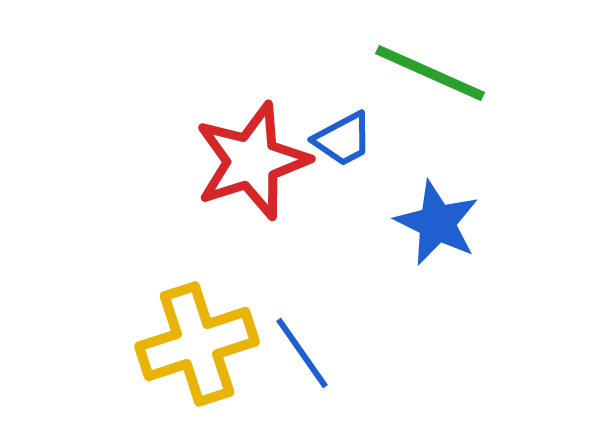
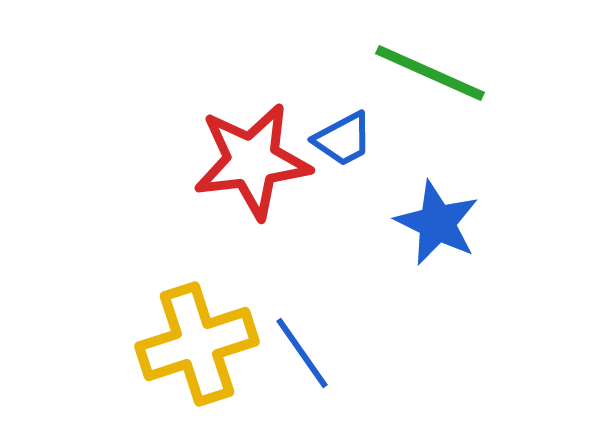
red star: rotated 11 degrees clockwise
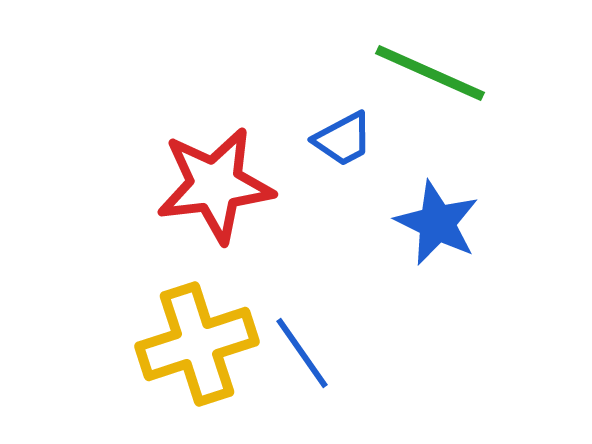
red star: moved 37 px left, 24 px down
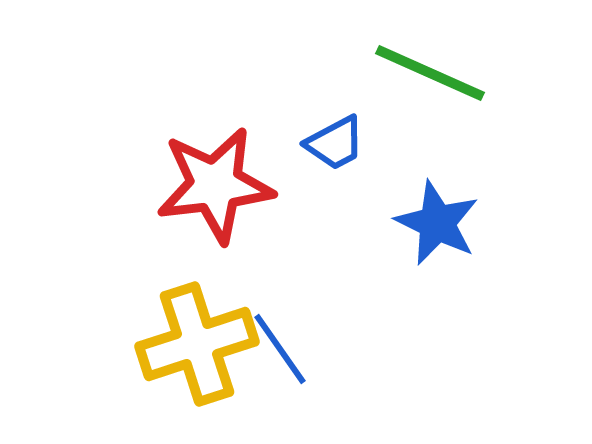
blue trapezoid: moved 8 px left, 4 px down
blue line: moved 22 px left, 4 px up
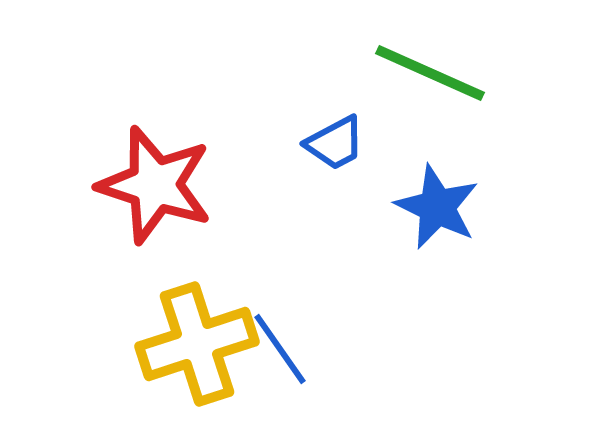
red star: moved 60 px left; rotated 25 degrees clockwise
blue star: moved 16 px up
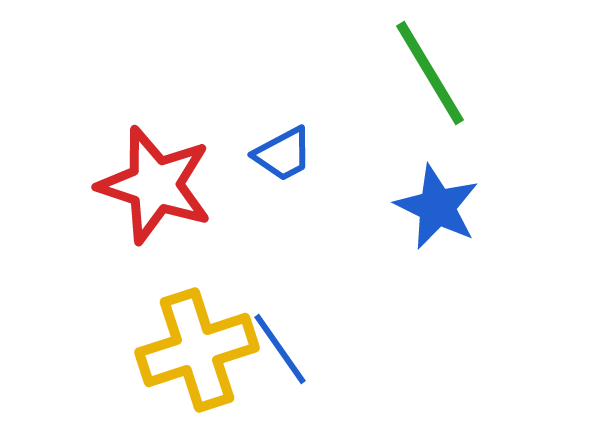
green line: rotated 35 degrees clockwise
blue trapezoid: moved 52 px left, 11 px down
yellow cross: moved 6 px down
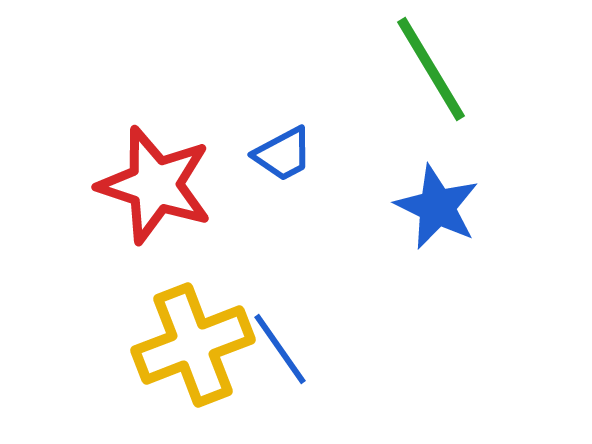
green line: moved 1 px right, 4 px up
yellow cross: moved 4 px left, 5 px up; rotated 3 degrees counterclockwise
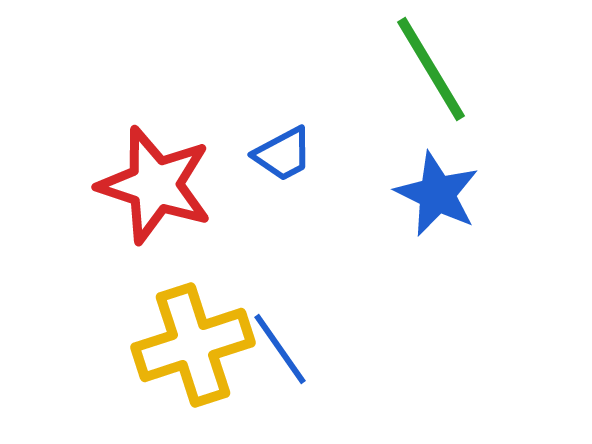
blue star: moved 13 px up
yellow cross: rotated 3 degrees clockwise
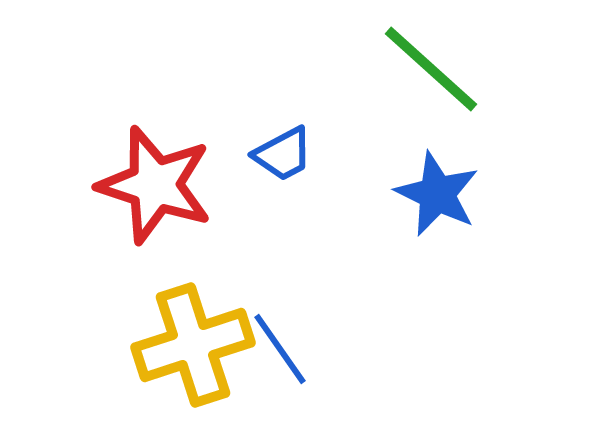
green line: rotated 17 degrees counterclockwise
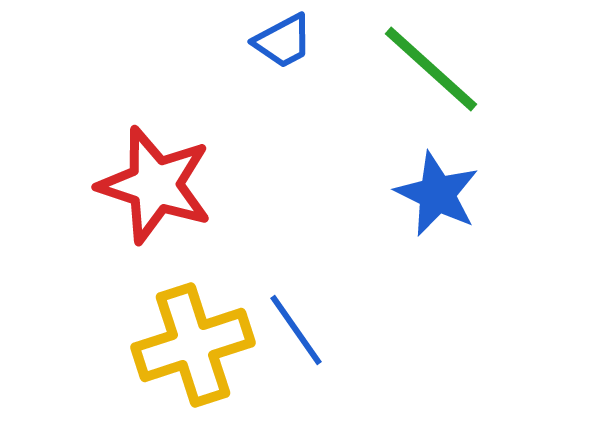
blue trapezoid: moved 113 px up
blue line: moved 16 px right, 19 px up
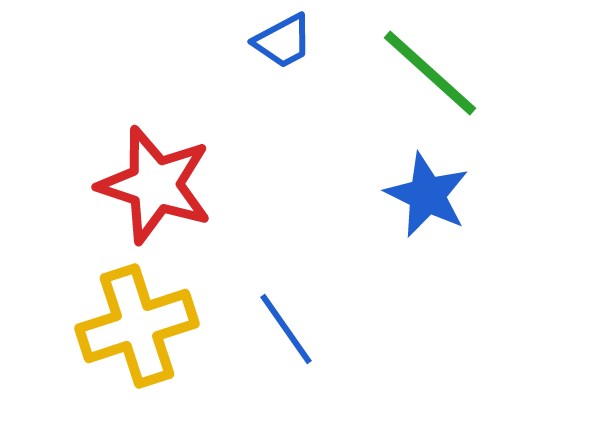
green line: moved 1 px left, 4 px down
blue star: moved 10 px left, 1 px down
blue line: moved 10 px left, 1 px up
yellow cross: moved 56 px left, 19 px up
